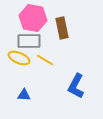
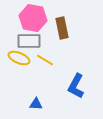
blue triangle: moved 12 px right, 9 px down
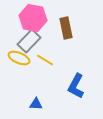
brown rectangle: moved 4 px right
gray rectangle: rotated 45 degrees counterclockwise
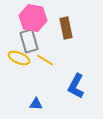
gray rectangle: rotated 60 degrees counterclockwise
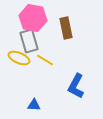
blue triangle: moved 2 px left, 1 px down
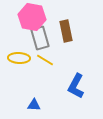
pink hexagon: moved 1 px left, 1 px up
brown rectangle: moved 3 px down
gray rectangle: moved 11 px right, 3 px up
yellow ellipse: rotated 20 degrees counterclockwise
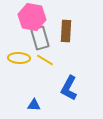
brown rectangle: rotated 15 degrees clockwise
blue L-shape: moved 7 px left, 2 px down
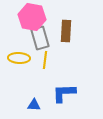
yellow line: rotated 66 degrees clockwise
blue L-shape: moved 5 px left, 5 px down; rotated 60 degrees clockwise
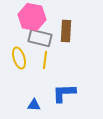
gray rectangle: rotated 60 degrees counterclockwise
yellow ellipse: rotated 70 degrees clockwise
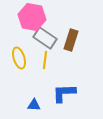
brown rectangle: moved 5 px right, 9 px down; rotated 15 degrees clockwise
gray rectangle: moved 5 px right; rotated 20 degrees clockwise
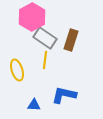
pink hexagon: rotated 20 degrees clockwise
yellow ellipse: moved 2 px left, 12 px down
blue L-shape: moved 2 px down; rotated 15 degrees clockwise
